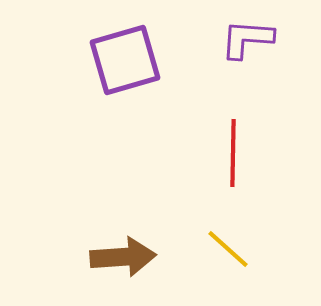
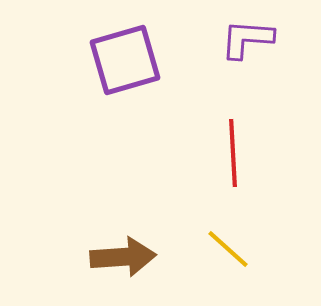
red line: rotated 4 degrees counterclockwise
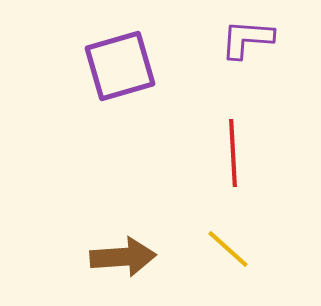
purple square: moved 5 px left, 6 px down
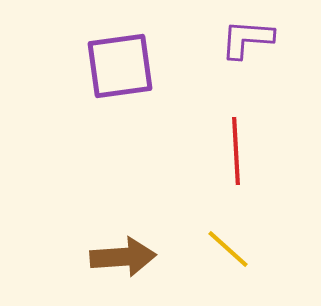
purple square: rotated 8 degrees clockwise
red line: moved 3 px right, 2 px up
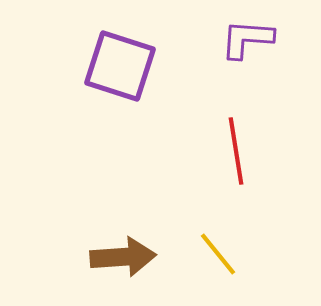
purple square: rotated 26 degrees clockwise
red line: rotated 6 degrees counterclockwise
yellow line: moved 10 px left, 5 px down; rotated 9 degrees clockwise
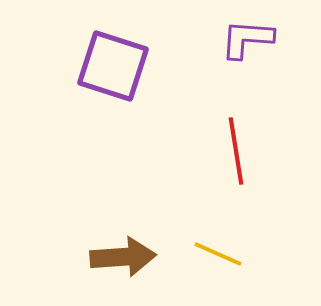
purple square: moved 7 px left
yellow line: rotated 27 degrees counterclockwise
